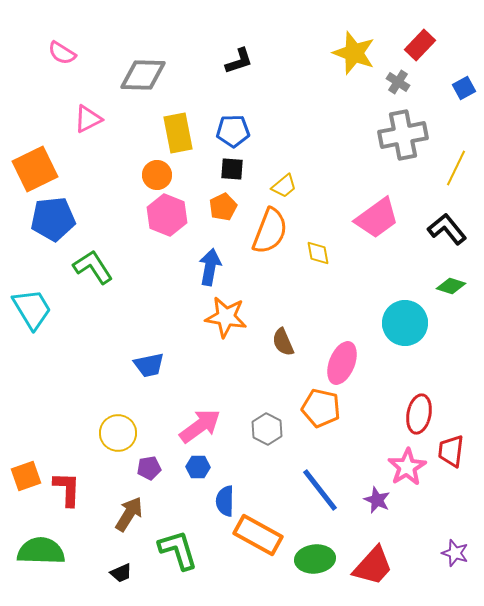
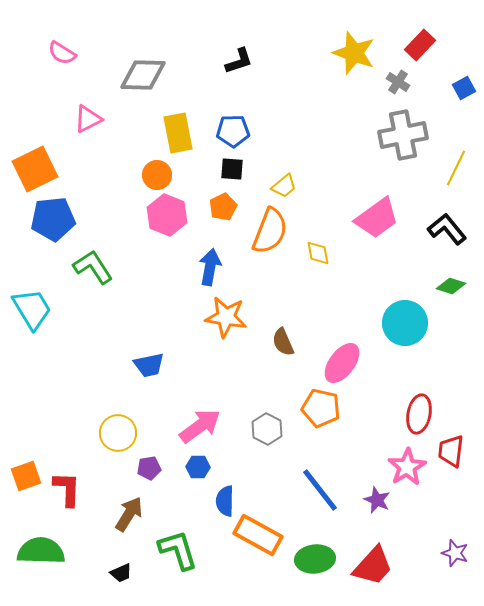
pink ellipse at (342, 363): rotated 15 degrees clockwise
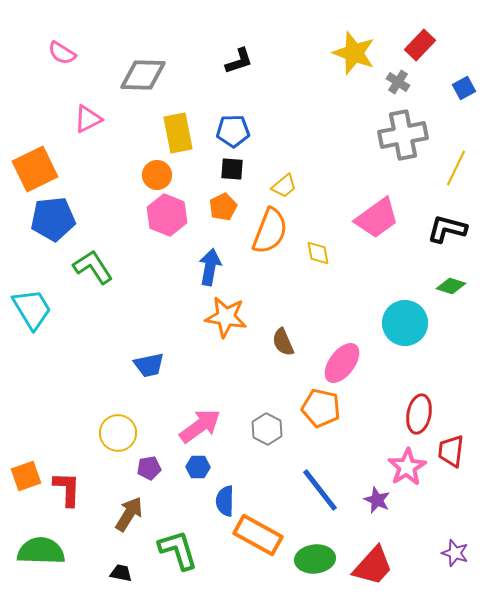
black L-shape at (447, 229): rotated 36 degrees counterclockwise
black trapezoid at (121, 573): rotated 145 degrees counterclockwise
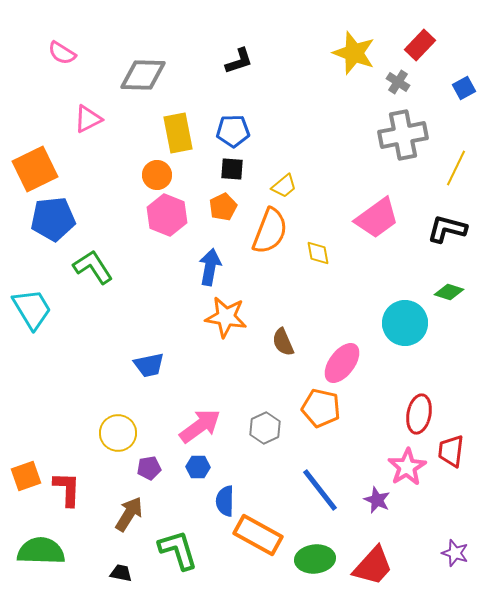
green diamond at (451, 286): moved 2 px left, 6 px down
gray hexagon at (267, 429): moved 2 px left, 1 px up; rotated 8 degrees clockwise
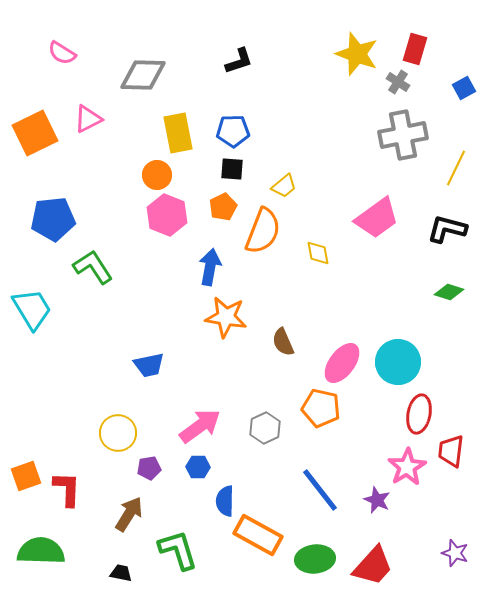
red rectangle at (420, 45): moved 5 px left, 4 px down; rotated 28 degrees counterclockwise
yellow star at (354, 53): moved 3 px right, 1 px down
orange square at (35, 169): moved 36 px up
orange semicircle at (270, 231): moved 7 px left
cyan circle at (405, 323): moved 7 px left, 39 px down
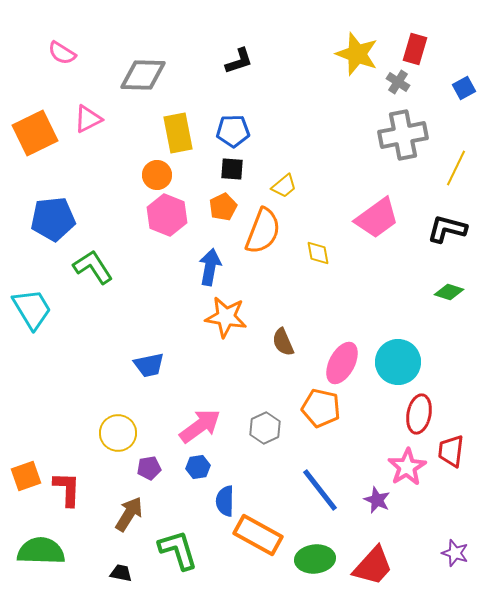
pink ellipse at (342, 363): rotated 9 degrees counterclockwise
blue hexagon at (198, 467): rotated 10 degrees counterclockwise
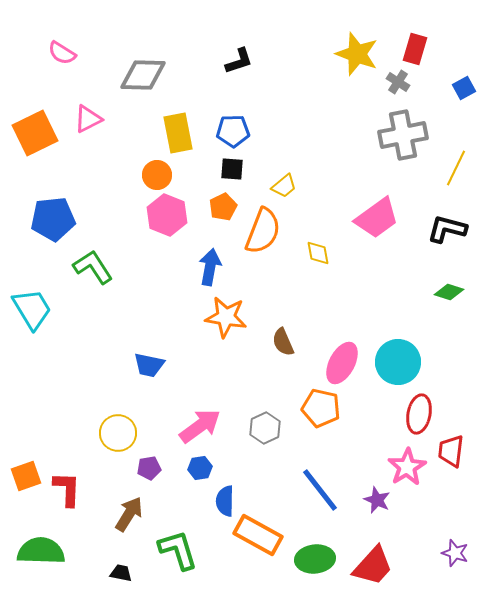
blue trapezoid at (149, 365): rotated 24 degrees clockwise
blue hexagon at (198, 467): moved 2 px right, 1 px down
